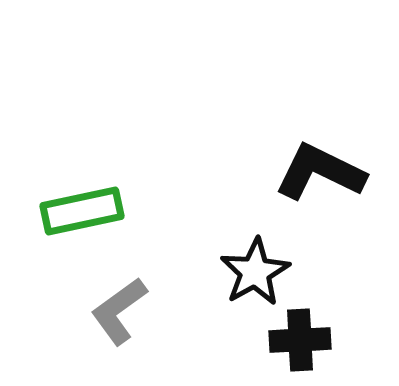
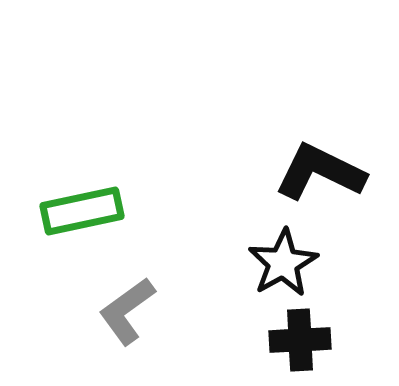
black star: moved 28 px right, 9 px up
gray L-shape: moved 8 px right
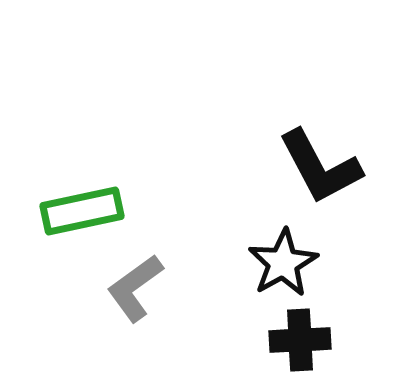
black L-shape: moved 5 px up; rotated 144 degrees counterclockwise
gray L-shape: moved 8 px right, 23 px up
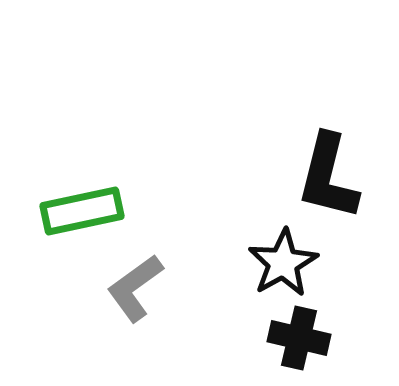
black L-shape: moved 8 px right, 10 px down; rotated 42 degrees clockwise
black cross: moved 1 px left, 2 px up; rotated 16 degrees clockwise
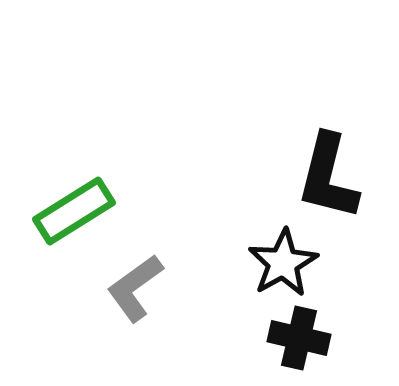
green rectangle: moved 8 px left; rotated 20 degrees counterclockwise
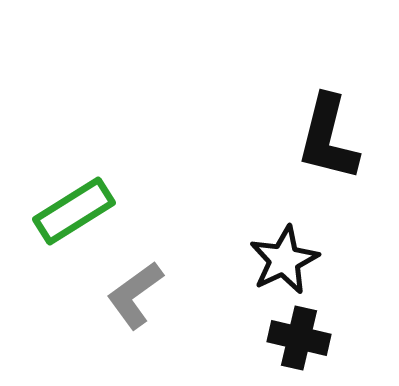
black L-shape: moved 39 px up
black star: moved 1 px right, 3 px up; rotated 4 degrees clockwise
gray L-shape: moved 7 px down
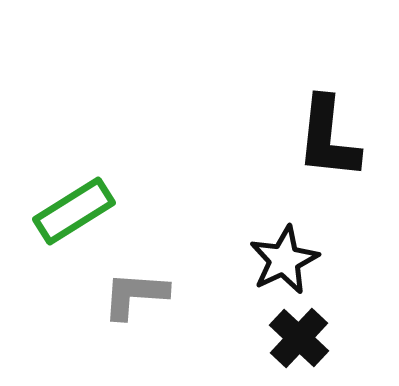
black L-shape: rotated 8 degrees counterclockwise
gray L-shape: rotated 40 degrees clockwise
black cross: rotated 30 degrees clockwise
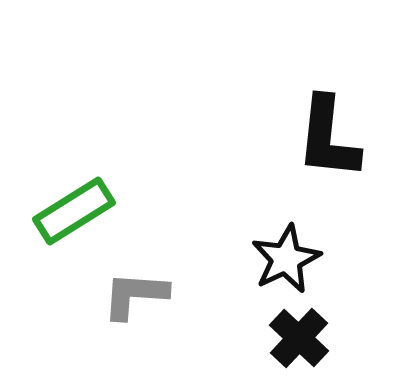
black star: moved 2 px right, 1 px up
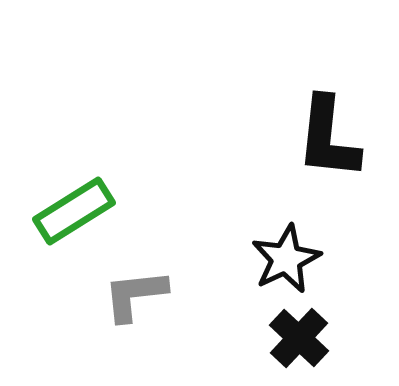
gray L-shape: rotated 10 degrees counterclockwise
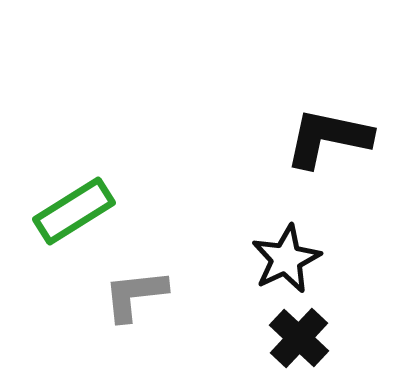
black L-shape: rotated 96 degrees clockwise
